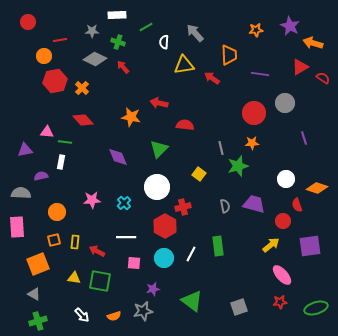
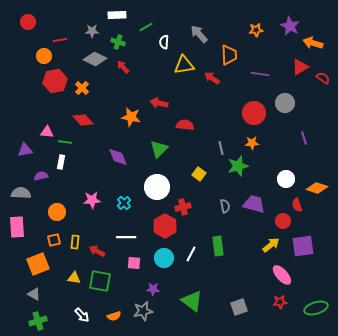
gray arrow at (195, 33): moved 4 px right, 1 px down
purple square at (310, 246): moved 7 px left
purple star at (153, 289): rotated 16 degrees clockwise
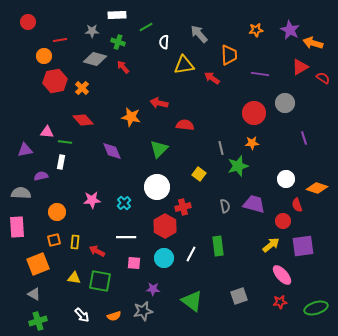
purple star at (290, 26): moved 4 px down
gray diamond at (95, 59): rotated 10 degrees counterclockwise
purple diamond at (118, 157): moved 6 px left, 6 px up
gray square at (239, 307): moved 11 px up
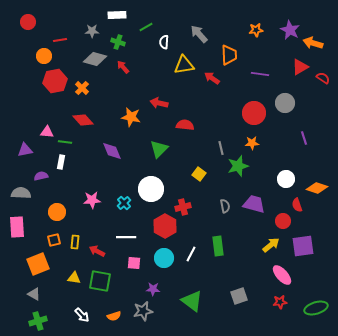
white circle at (157, 187): moved 6 px left, 2 px down
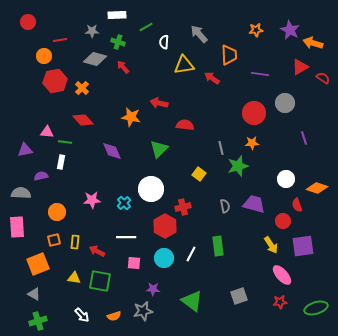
yellow arrow at (271, 245): rotated 96 degrees clockwise
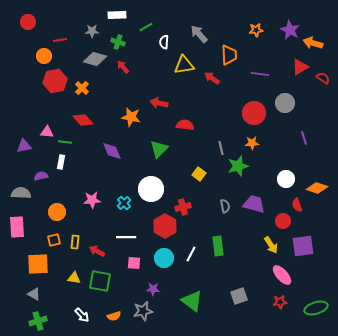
purple triangle at (25, 150): moved 1 px left, 4 px up
orange square at (38, 264): rotated 20 degrees clockwise
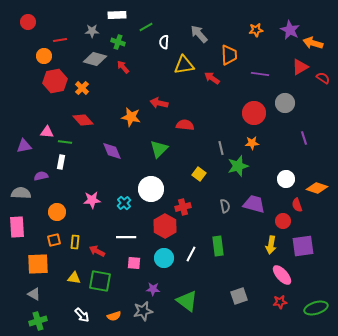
yellow arrow at (271, 245): rotated 42 degrees clockwise
green triangle at (192, 301): moved 5 px left
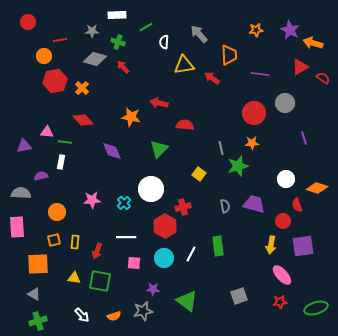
red arrow at (97, 251): rotated 98 degrees counterclockwise
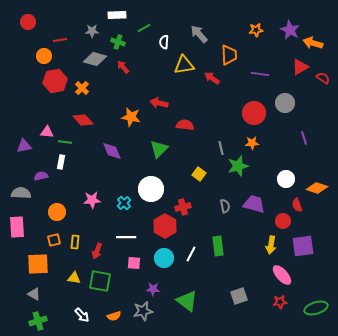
green line at (146, 27): moved 2 px left, 1 px down
